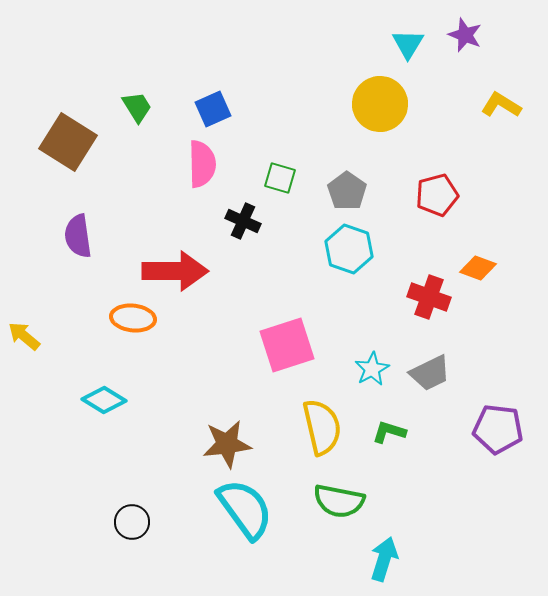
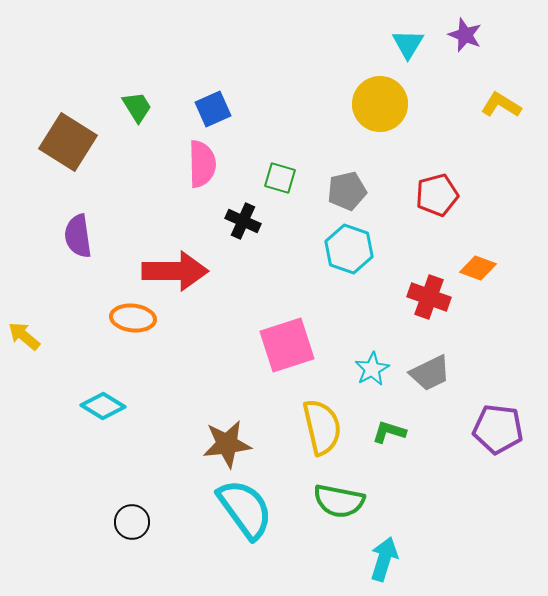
gray pentagon: rotated 24 degrees clockwise
cyan diamond: moved 1 px left, 6 px down
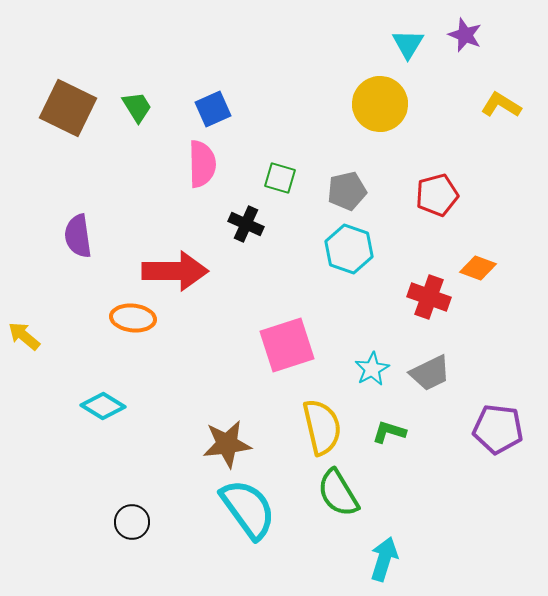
brown square: moved 34 px up; rotated 6 degrees counterclockwise
black cross: moved 3 px right, 3 px down
green semicircle: moved 1 px left, 8 px up; rotated 48 degrees clockwise
cyan semicircle: moved 3 px right
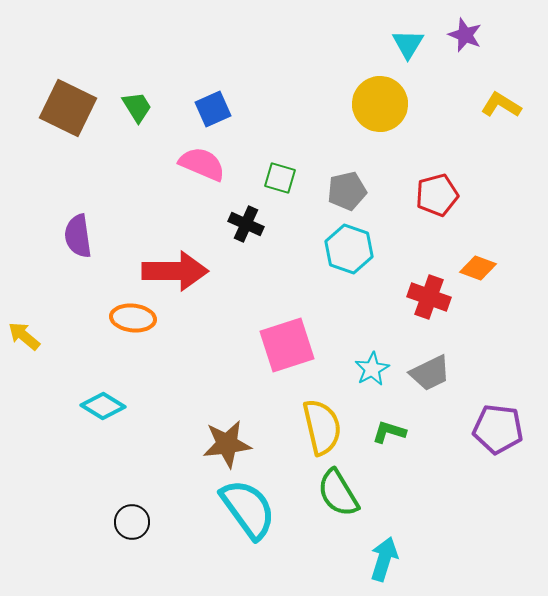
pink semicircle: rotated 66 degrees counterclockwise
